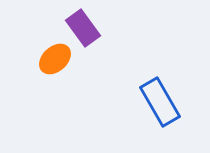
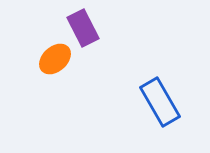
purple rectangle: rotated 9 degrees clockwise
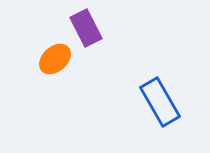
purple rectangle: moved 3 px right
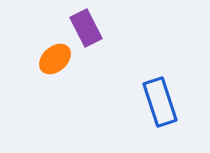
blue rectangle: rotated 12 degrees clockwise
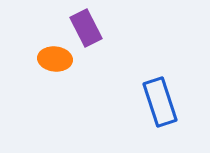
orange ellipse: rotated 48 degrees clockwise
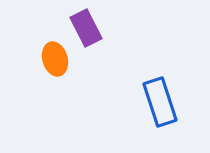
orange ellipse: rotated 68 degrees clockwise
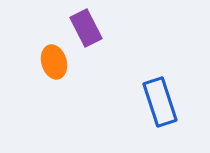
orange ellipse: moved 1 px left, 3 px down
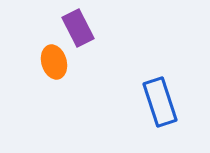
purple rectangle: moved 8 px left
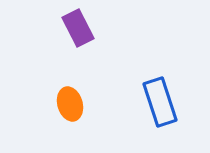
orange ellipse: moved 16 px right, 42 px down
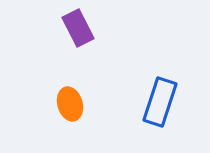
blue rectangle: rotated 36 degrees clockwise
